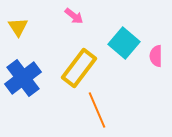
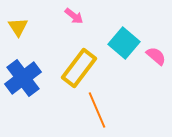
pink semicircle: rotated 130 degrees clockwise
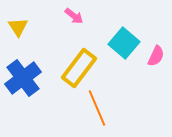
pink semicircle: rotated 75 degrees clockwise
orange line: moved 2 px up
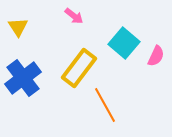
orange line: moved 8 px right, 3 px up; rotated 6 degrees counterclockwise
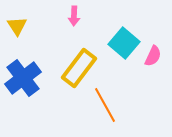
pink arrow: rotated 54 degrees clockwise
yellow triangle: moved 1 px left, 1 px up
pink semicircle: moved 3 px left
